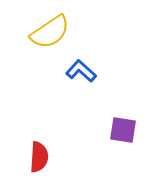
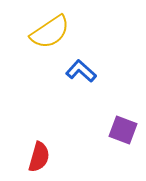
purple square: rotated 12 degrees clockwise
red semicircle: rotated 12 degrees clockwise
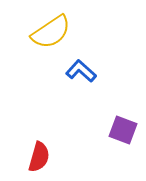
yellow semicircle: moved 1 px right
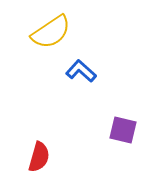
purple square: rotated 8 degrees counterclockwise
